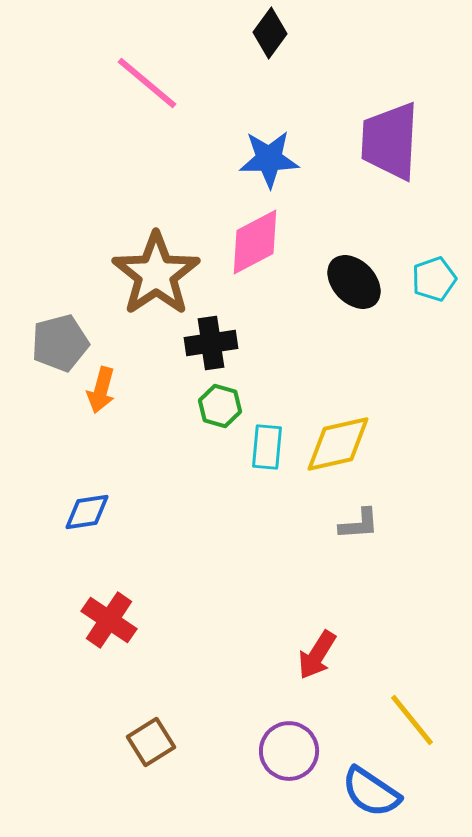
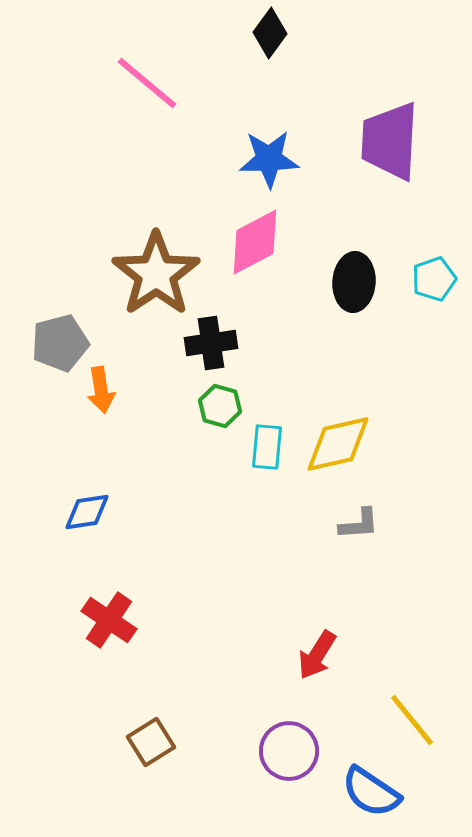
black ellipse: rotated 48 degrees clockwise
orange arrow: rotated 24 degrees counterclockwise
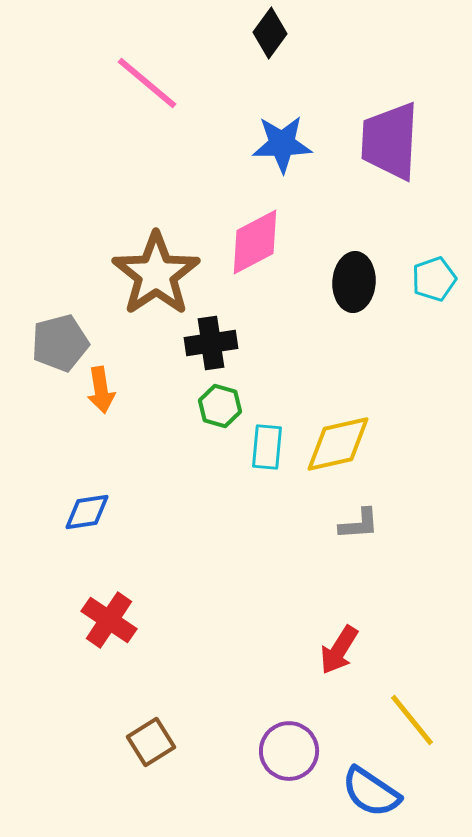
blue star: moved 13 px right, 15 px up
red arrow: moved 22 px right, 5 px up
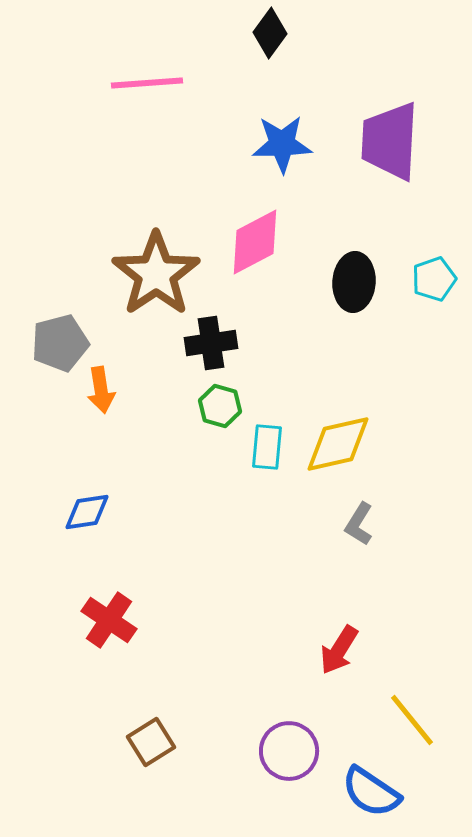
pink line: rotated 44 degrees counterclockwise
gray L-shape: rotated 126 degrees clockwise
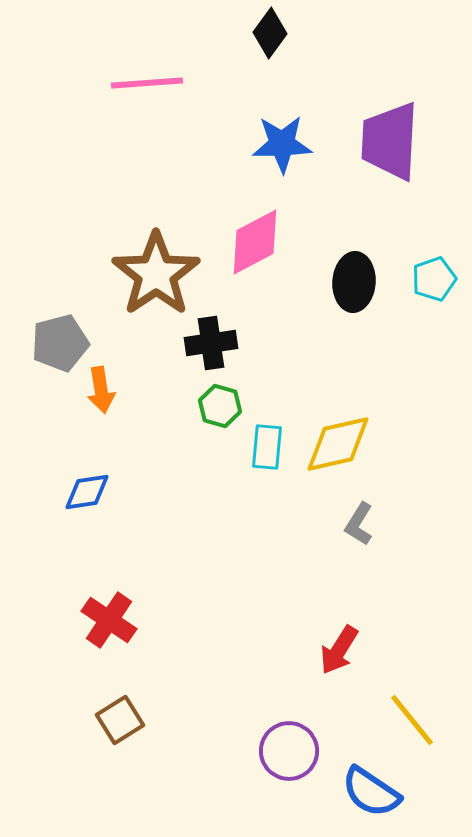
blue diamond: moved 20 px up
brown square: moved 31 px left, 22 px up
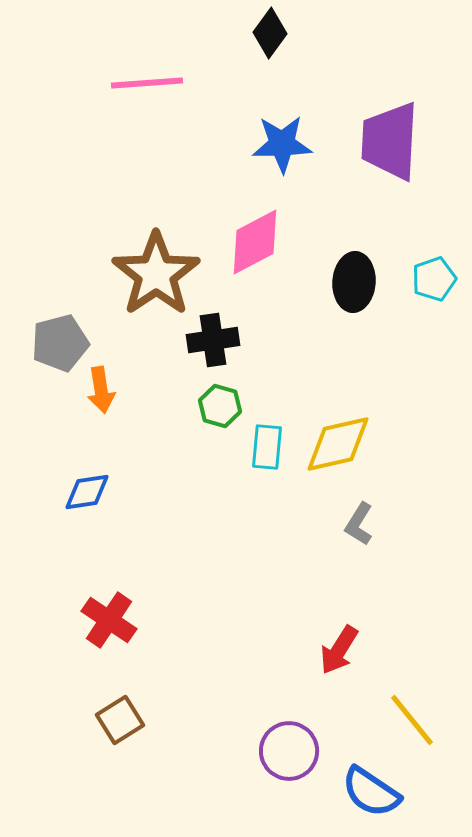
black cross: moved 2 px right, 3 px up
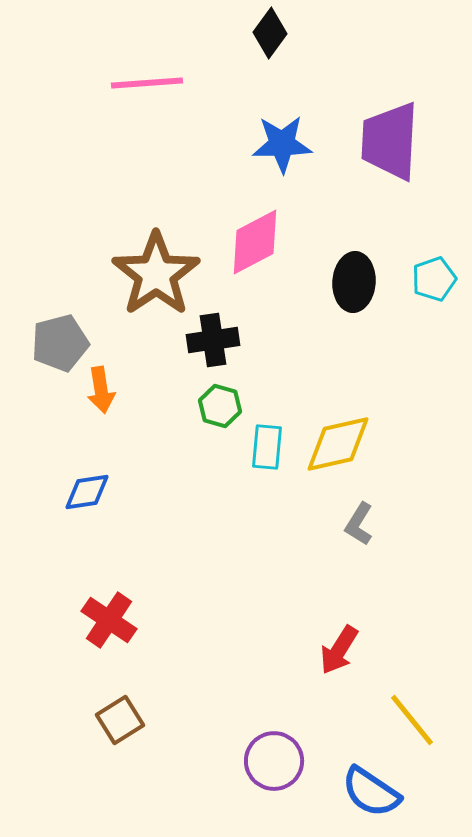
purple circle: moved 15 px left, 10 px down
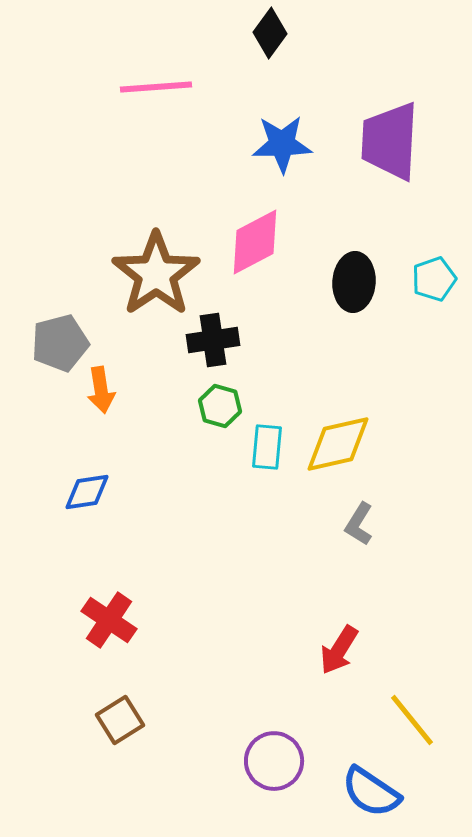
pink line: moved 9 px right, 4 px down
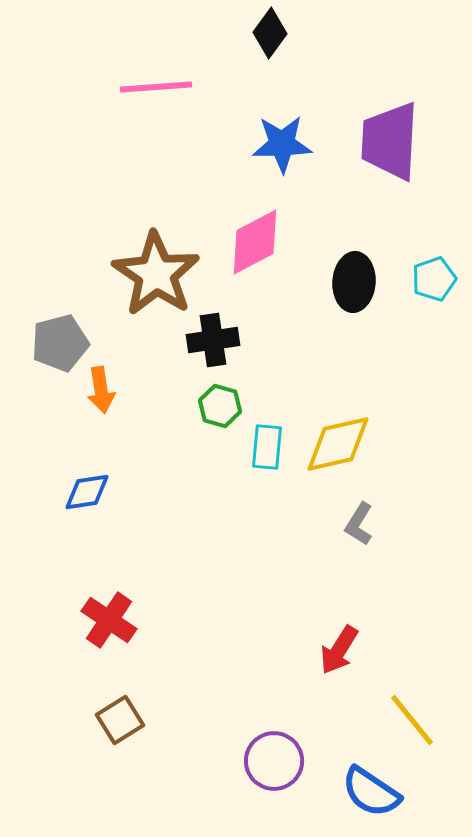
brown star: rotated 4 degrees counterclockwise
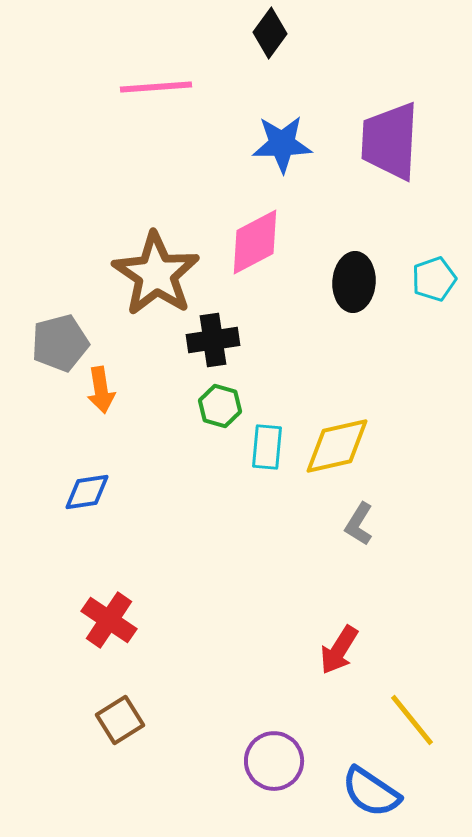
yellow diamond: moved 1 px left, 2 px down
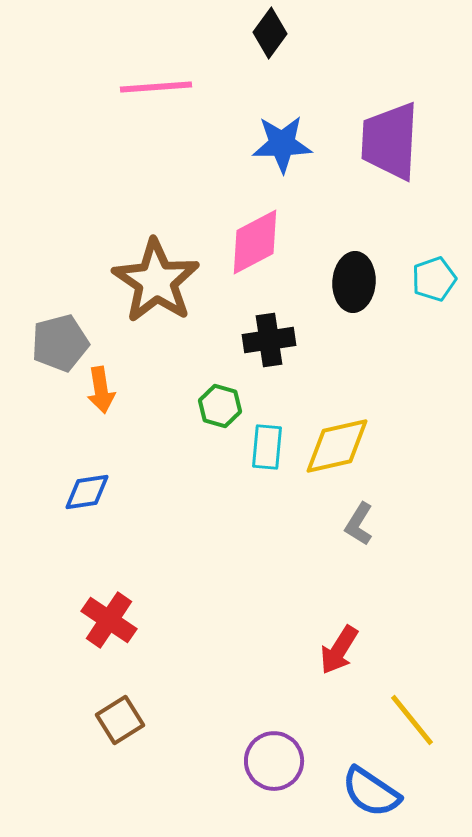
brown star: moved 7 px down
black cross: moved 56 px right
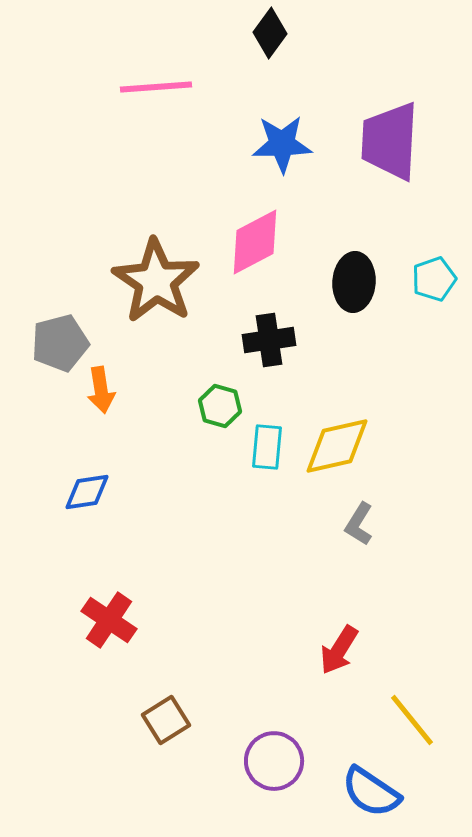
brown square: moved 46 px right
